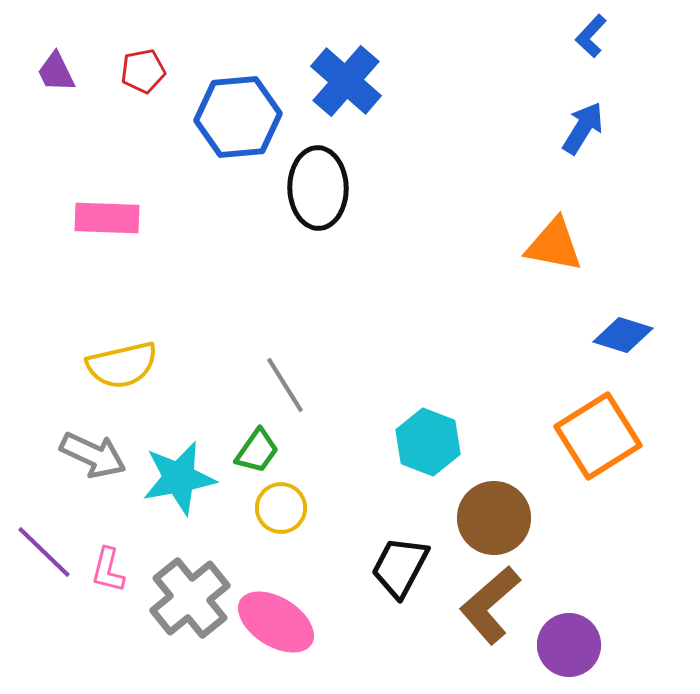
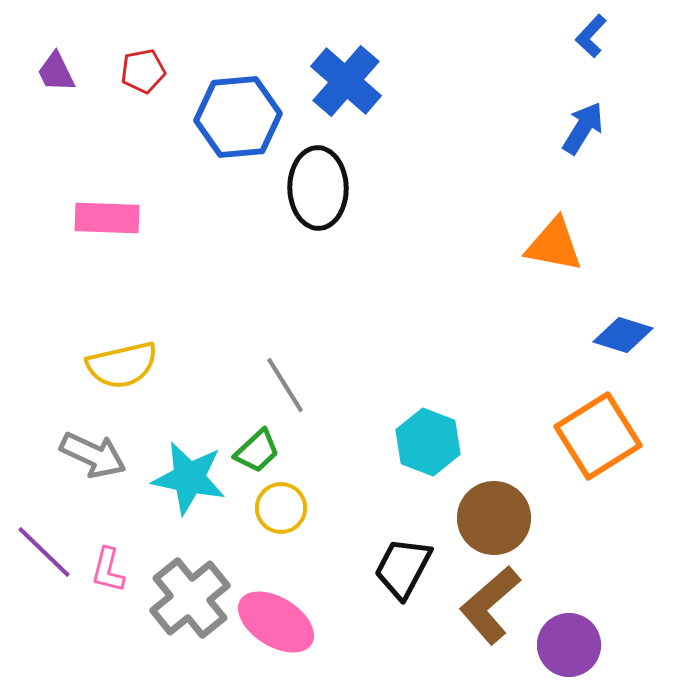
green trapezoid: rotated 12 degrees clockwise
cyan star: moved 10 px right; rotated 22 degrees clockwise
black trapezoid: moved 3 px right, 1 px down
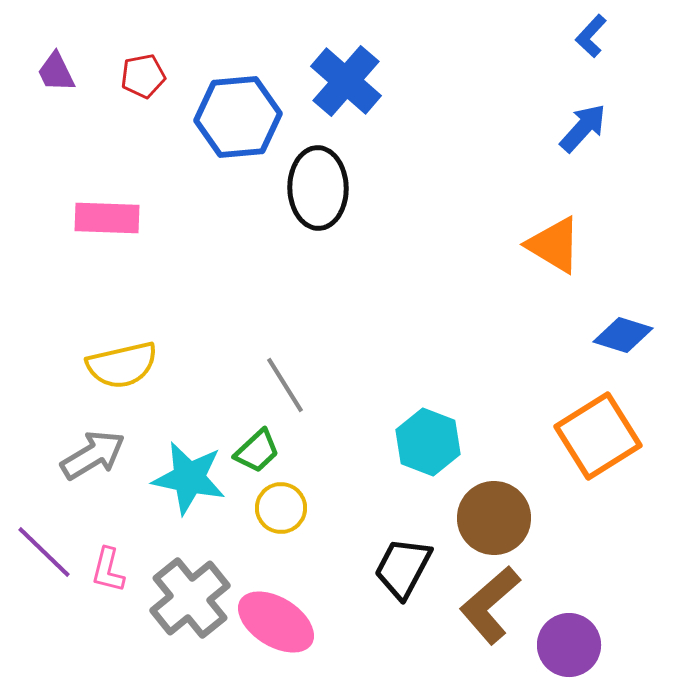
red pentagon: moved 5 px down
blue arrow: rotated 10 degrees clockwise
orange triangle: rotated 20 degrees clockwise
gray arrow: rotated 56 degrees counterclockwise
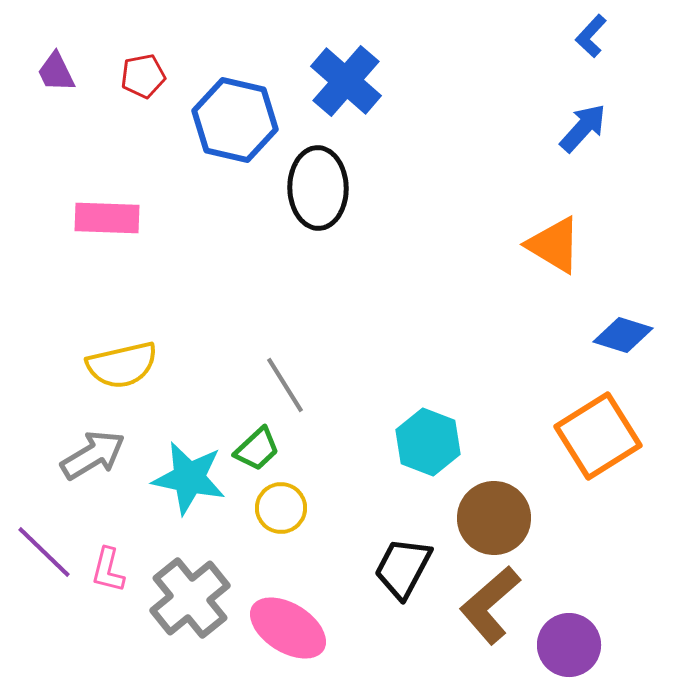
blue hexagon: moved 3 px left, 3 px down; rotated 18 degrees clockwise
green trapezoid: moved 2 px up
pink ellipse: moved 12 px right, 6 px down
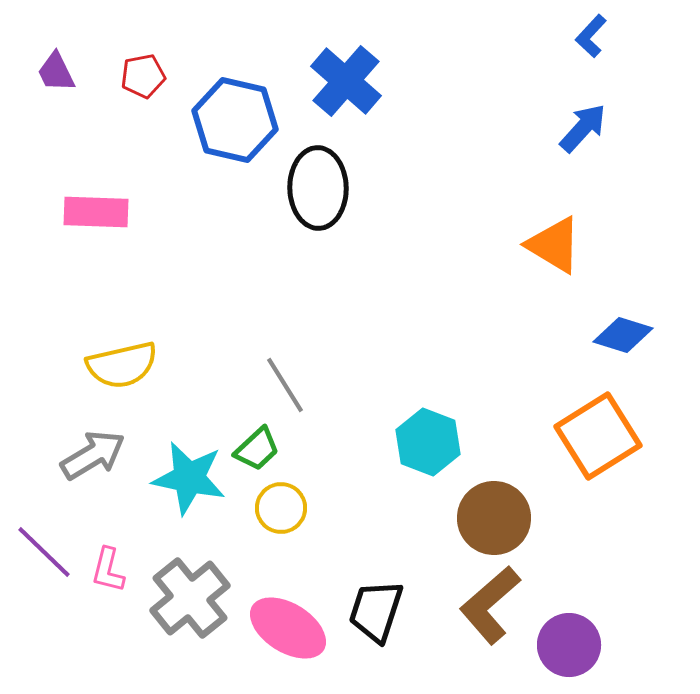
pink rectangle: moved 11 px left, 6 px up
black trapezoid: moved 27 px left, 43 px down; rotated 10 degrees counterclockwise
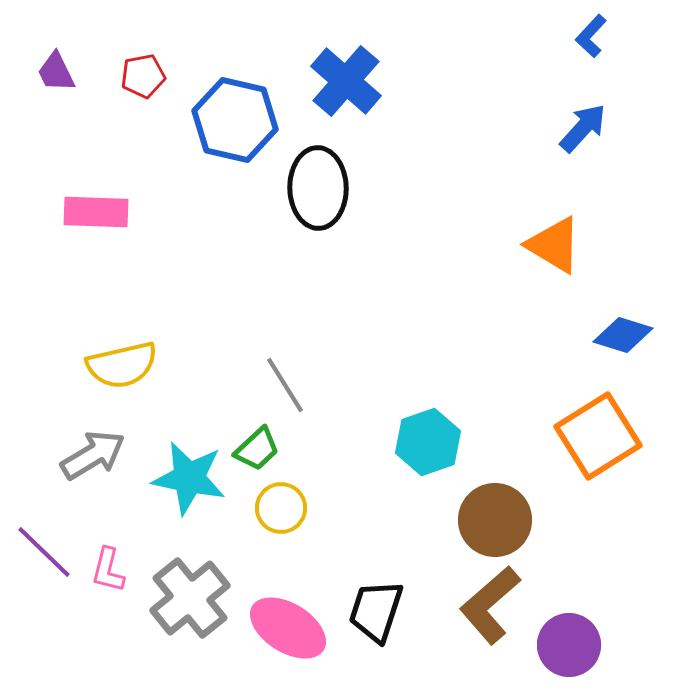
cyan hexagon: rotated 20 degrees clockwise
brown circle: moved 1 px right, 2 px down
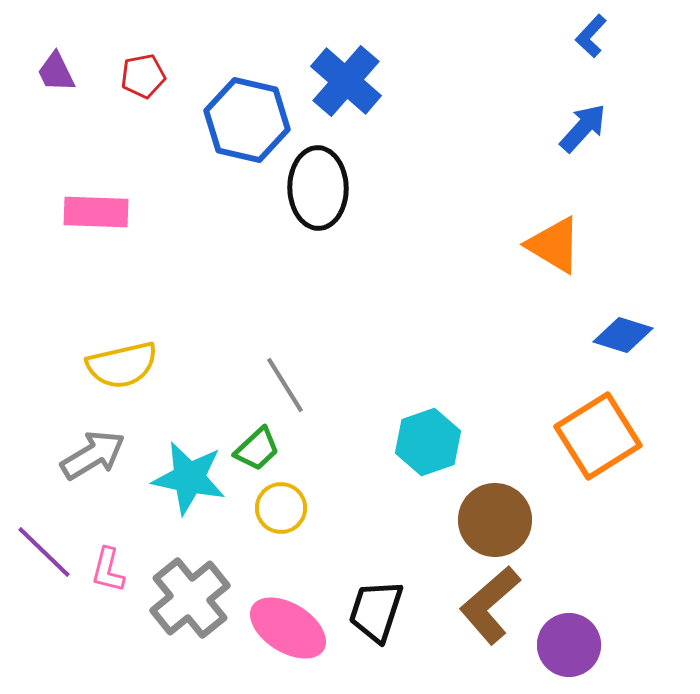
blue hexagon: moved 12 px right
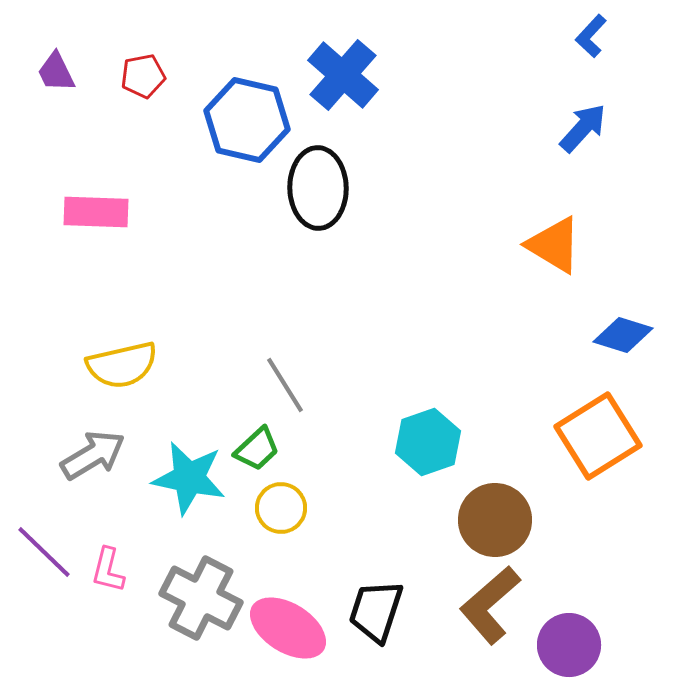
blue cross: moved 3 px left, 6 px up
gray cross: moved 11 px right; rotated 24 degrees counterclockwise
